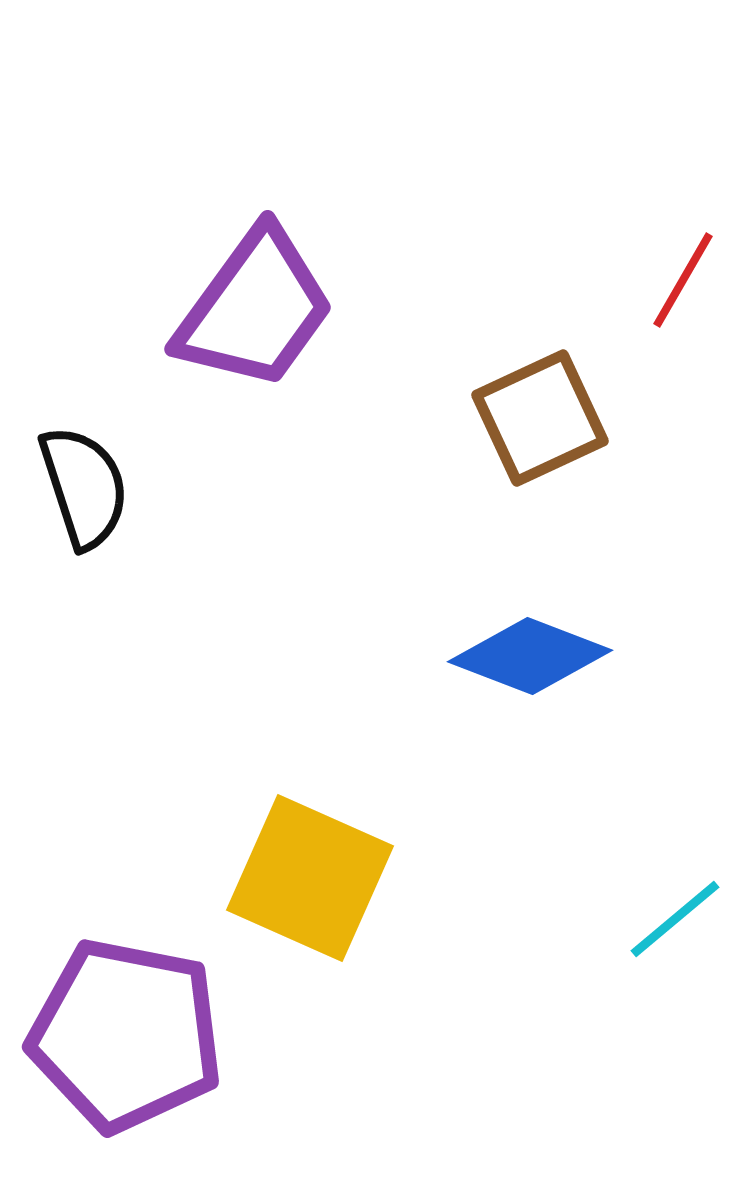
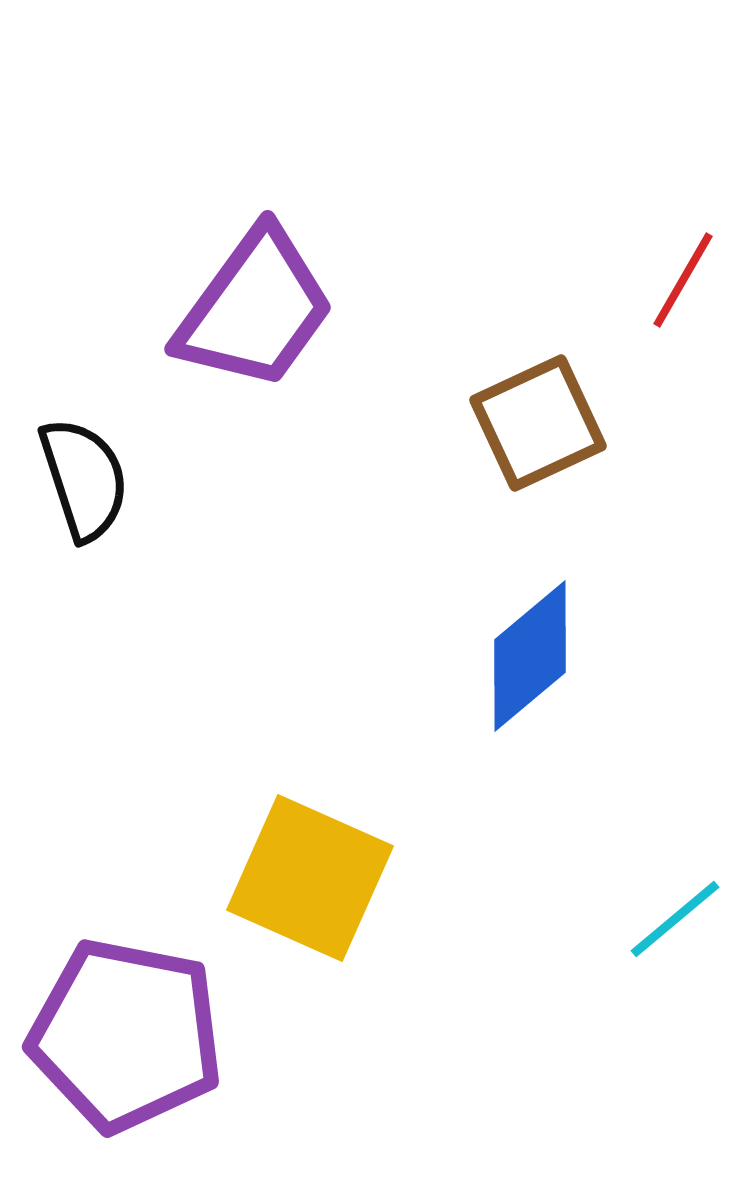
brown square: moved 2 px left, 5 px down
black semicircle: moved 8 px up
blue diamond: rotated 61 degrees counterclockwise
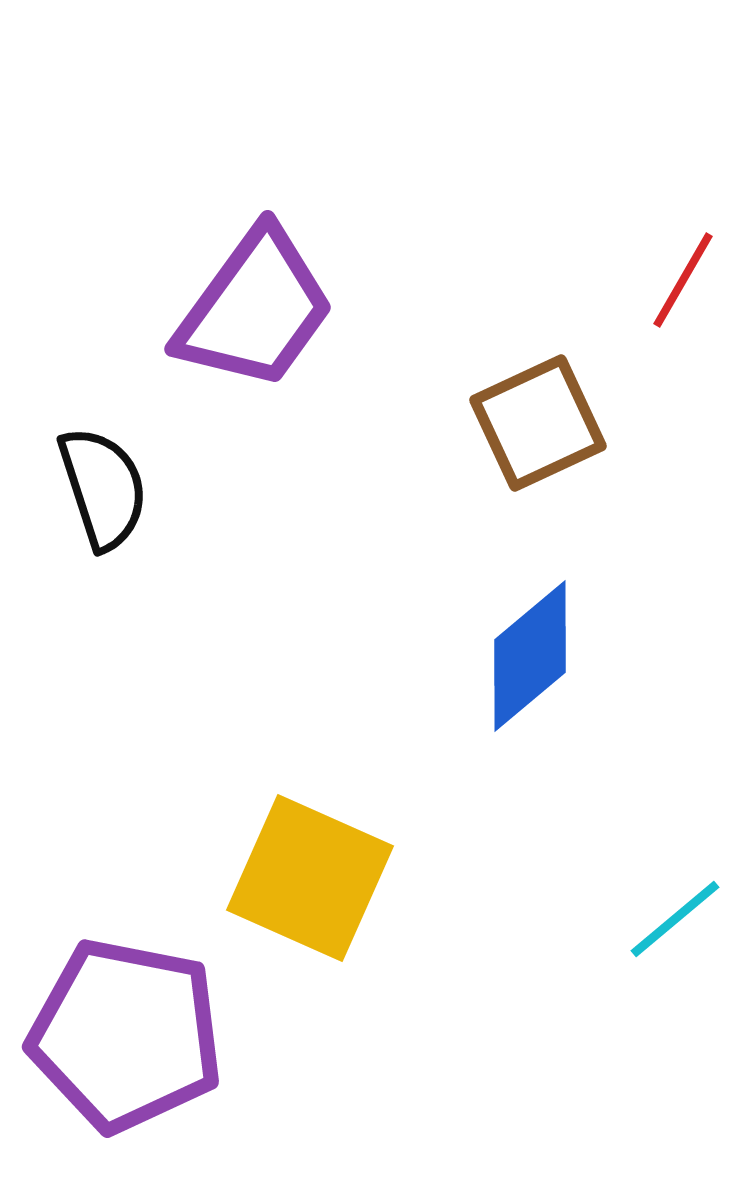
black semicircle: moved 19 px right, 9 px down
